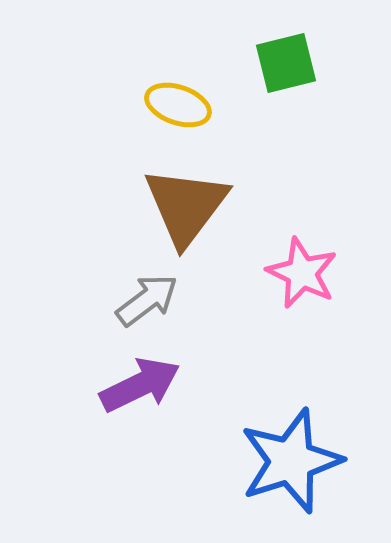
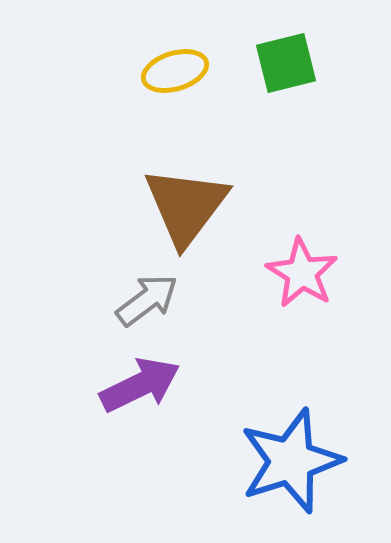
yellow ellipse: moved 3 px left, 34 px up; rotated 36 degrees counterclockwise
pink star: rotated 6 degrees clockwise
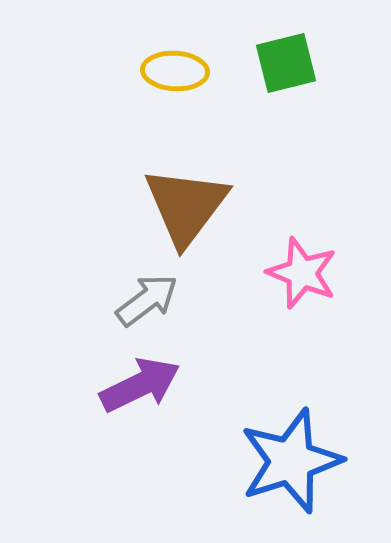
yellow ellipse: rotated 20 degrees clockwise
pink star: rotated 10 degrees counterclockwise
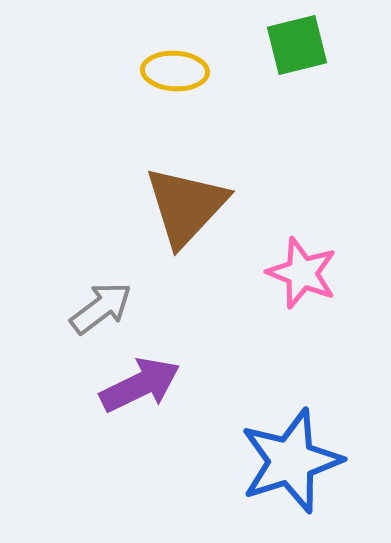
green square: moved 11 px right, 18 px up
brown triangle: rotated 6 degrees clockwise
gray arrow: moved 46 px left, 8 px down
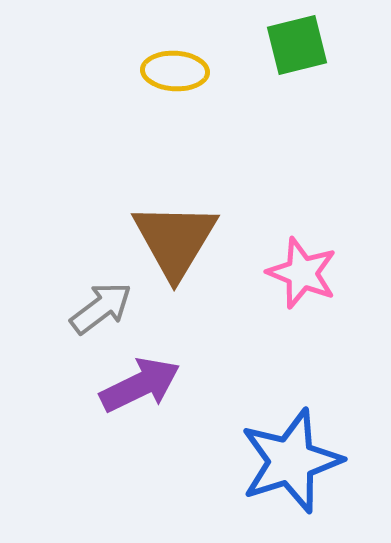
brown triangle: moved 11 px left, 34 px down; rotated 12 degrees counterclockwise
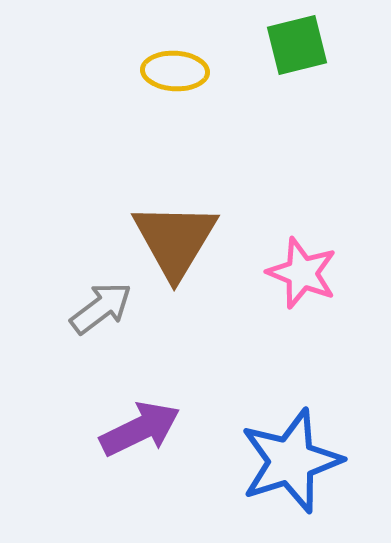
purple arrow: moved 44 px down
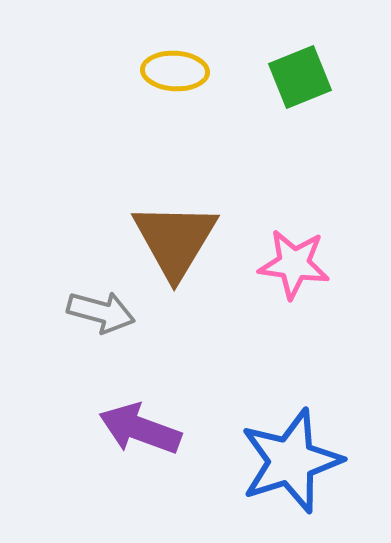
green square: moved 3 px right, 32 px down; rotated 8 degrees counterclockwise
pink star: moved 8 px left, 9 px up; rotated 14 degrees counterclockwise
gray arrow: moved 4 px down; rotated 52 degrees clockwise
purple arrow: rotated 134 degrees counterclockwise
